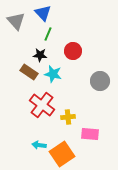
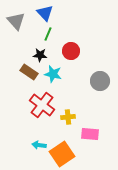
blue triangle: moved 2 px right
red circle: moved 2 px left
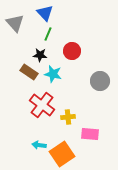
gray triangle: moved 1 px left, 2 px down
red circle: moved 1 px right
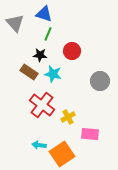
blue triangle: moved 1 px left, 1 px down; rotated 30 degrees counterclockwise
yellow cross: rotated 24 degrees counterclockwise
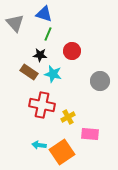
red cross: rotated 25 degrees counterclockwise
orange square: moved 2 px up
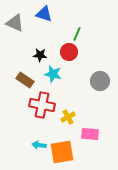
gray triangle: rotated 24 degrees counterclockwise
green line: moved 29 px right
red circle: moved 3 px left, 1 px down
brown rectangle: moved 4 px left, 8 px down
orange square: rotated 25 degrees clockwise
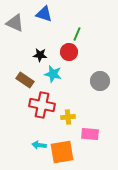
yellow cross: rotated 24 degrees clockwise
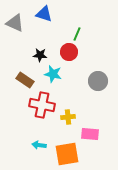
gray circle: moved 2 px left
orange square: moved 5 px right, 2 px down
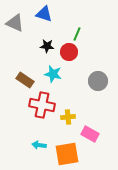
black star: moved 7 px right, 9 px up
pink rectangle: rotated 24 degrees clockwise
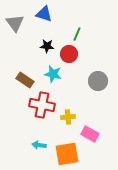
gray triangle: rotated 30 degrees clockwise
red circle: moved 2 px down
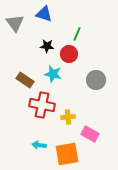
gray circle: moved 2 px left, 1 px up
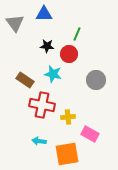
blue triangle: rotated 18 degrees counterclockwise
cyan arrow: moved 4 px up
